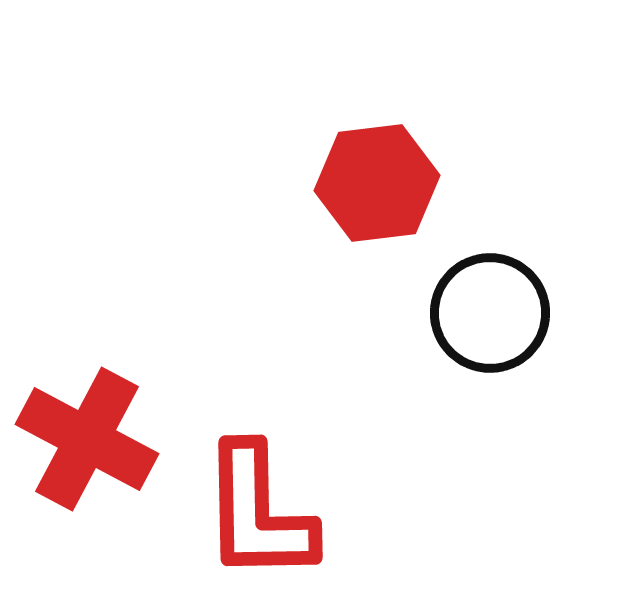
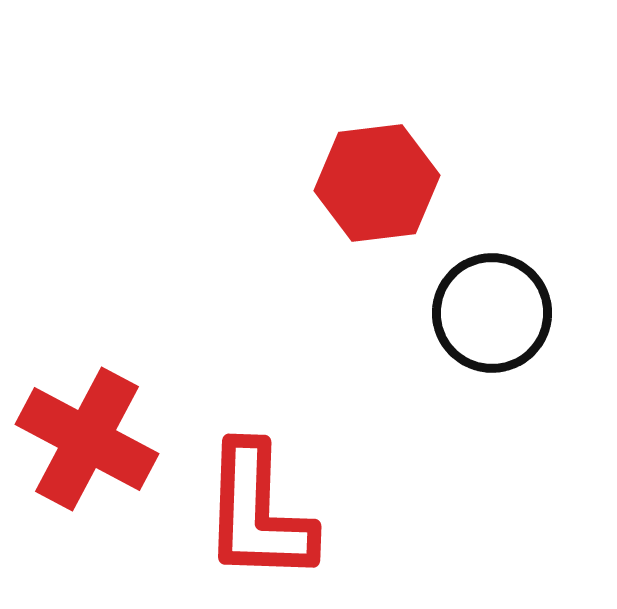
black circle: moved 2 px right
red L-shape: rotated 3 degrees clockwise
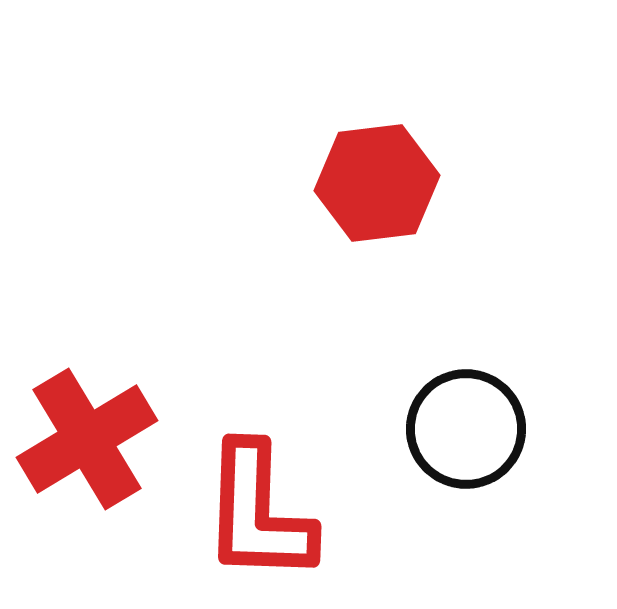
black circle: moved 26 px left, 116 px down
red cross: rotated 31 degrees clockwise
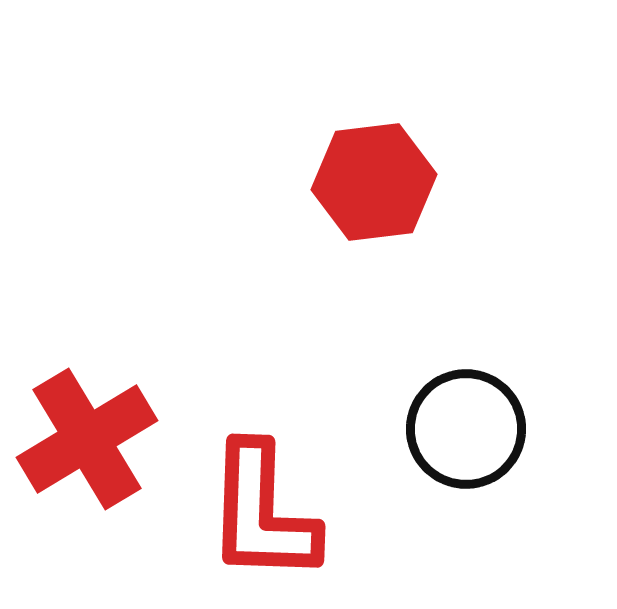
red hexagon: moved 3 px left, 1 px up
red L-shape: moved 4 px right
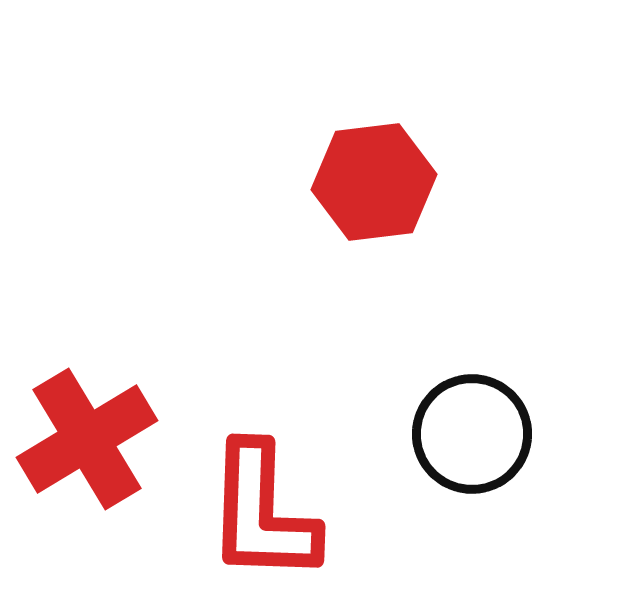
black circle: moved 6 px right, 5 px down
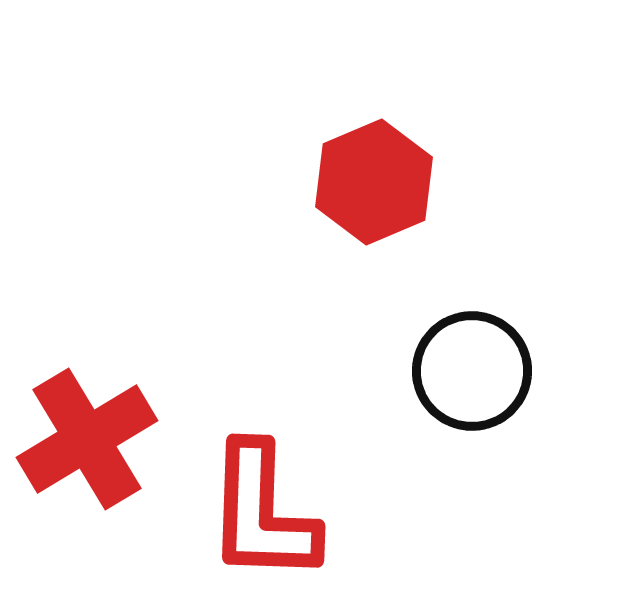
red hexagon: rotated 16 degrees counterclockwise
black circle: moved 63 px up
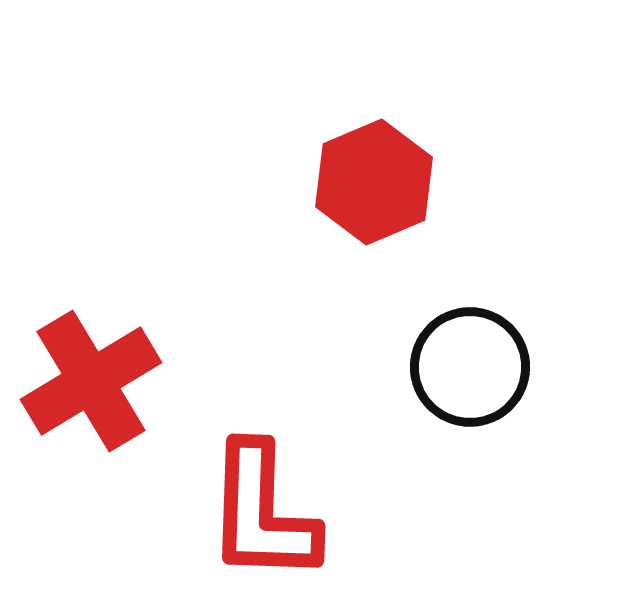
black circle: moved 2 px left, 4 px up
red cross: moved 4 px right, 58 px up
